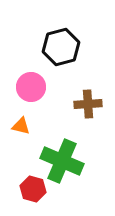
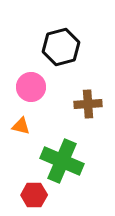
red hexagon: moved 1 px right, 6 px down; rotated 15 degrees counterclockwise
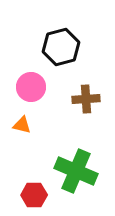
brown cross: moved 2 px left, 5 px up
orange triangle: moved 1 px right, 1 px up
green cross: moved 14 px right, 10 px down
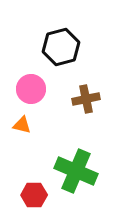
pink circle: moved 2 px down
brown cross: rotated 8 degrees counterclockwise
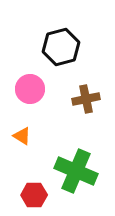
pink circle: moved 1 px left
orange triangle: moved 11 px down; rotated 18 degrees clockwise
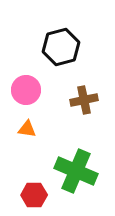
pink circle: moved 4 px left, 1 px down
brown cross: moved 2 px left, 1 px down
orange triangle: moved 5 px right, 7 px up; rotated 24 degrees counterclockwise
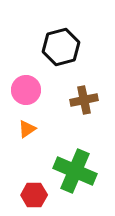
orange triangle: rotated 42 degrees counterclockwise
green cross: moved 1 px left
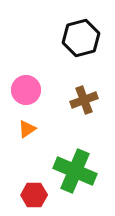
black hexagon: moved 20 px right, 9 px up
brown cross: rotated 8 degrees counterclockwise
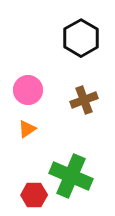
black hexagon: rotated 15 degrees counterclockwise
pink circle: moved 2 px right
green cross: moved 4 px left, 5 px down
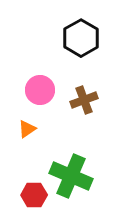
pink circle: moved 12 px right
